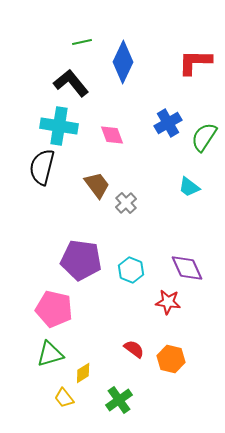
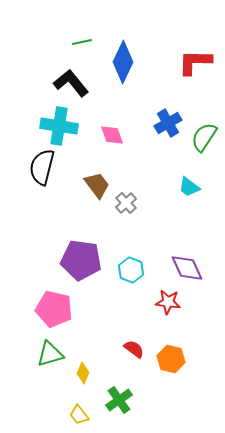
yellow diamond: rotated 35 degrees counterclockwise
yellow trapezoid: moved 15 px right, 17 px down
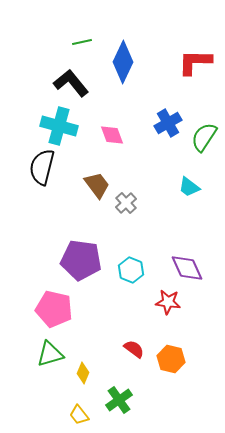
cyan cross: rotated 6 degrees clockwise
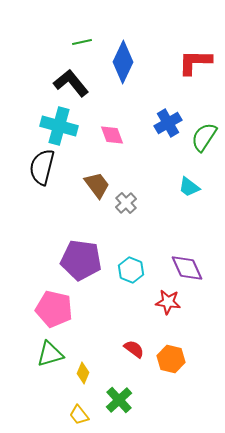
green cross: rotated 8 degrees counterclockwise
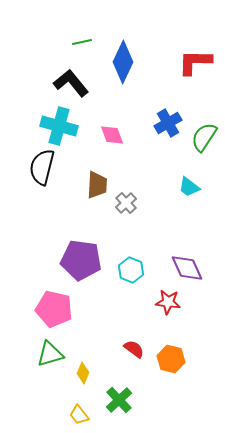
brown trapezoid: rotated 40 degrees clockwise
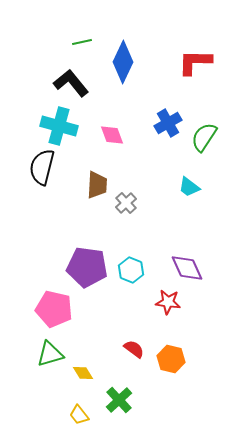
purple pentagon: moved 6 px right, 7 px down
yellow diamond: rotated 55 degrees counterclockwise
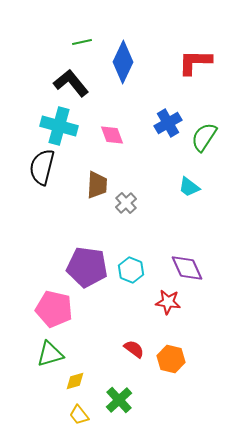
yellow diamond: moved 8 px left, 8 px down; rotated 75 degrees counterclockwise
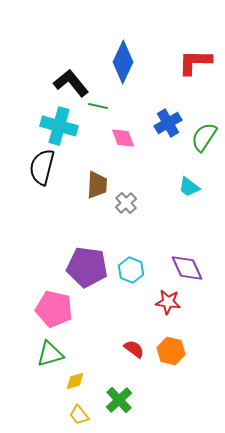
green line: moved 16 px right, 64 px down; rotated 24 degrees clockwise
pink diamond: moved 11 px right, 3 px down
orange hexagon: moved 8 px up
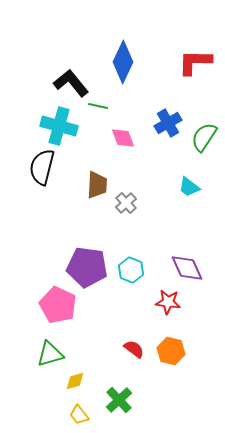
pink pentagon: moved 4 px right, 4 px up; rotated 12 degrees clockwise
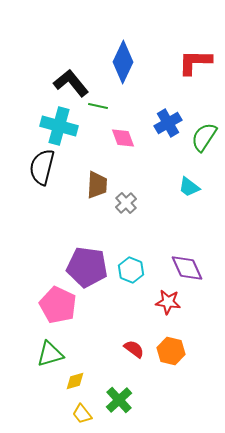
yellow trapezoid: moved 3 px right, 1 px up
